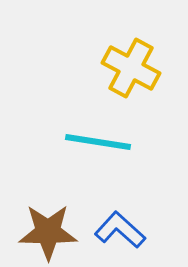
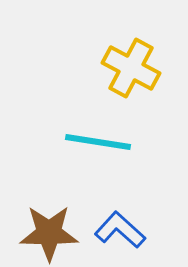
brown star: moved 1 px right, 1 px down
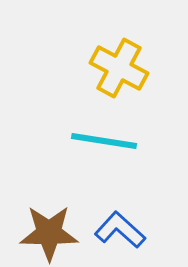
yellow cross: moved 12 px left
cyan line: moved 6 px right, 1 px up
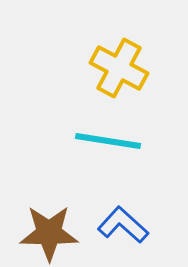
cyan line: moved 4 px right
blue L-shape: moved 3 px right, 5 px up
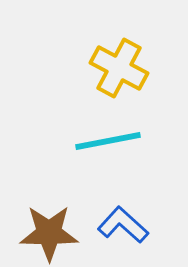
cyan line: rotated 20 degrees counterclockwise
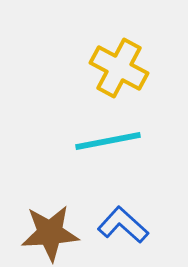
brown star: moved 1 px right; rotated 4 degrees counterclockwise
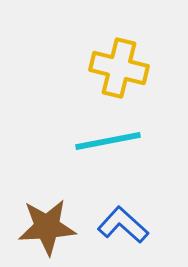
yellow cross: rotated 14 degrees counterclockwise
brown star: moved 3 px left, 6 px up
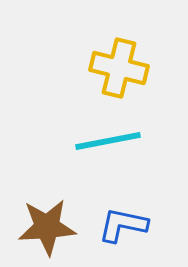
blue L-shape: rotated 30 degrees counterclockwise
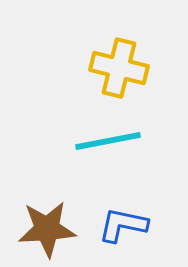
brown star: moved 2 px down
